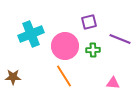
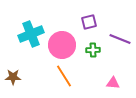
pink circle: moved 3 px left, 1 px up
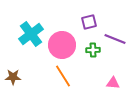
cyan cross: rotated 15 degrees counterclockwise
purple line: moved 5 px left
orange line: moved 1 px left
